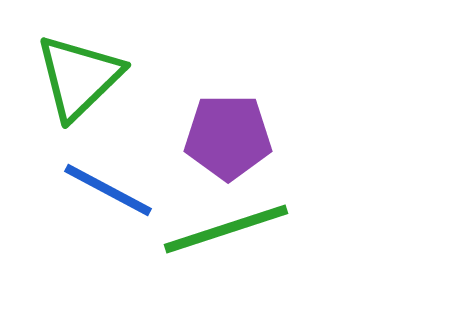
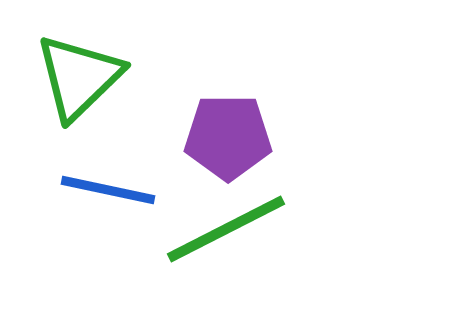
blue line: rotated 16 degrees counterclockwise
green line: rotated 9 degrees counterclockwise
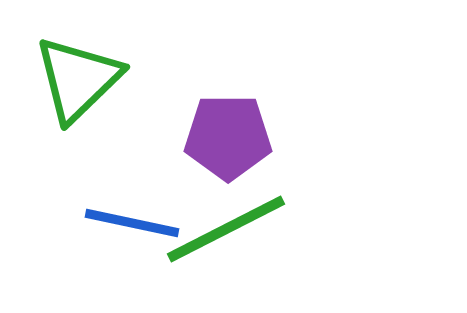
green triangle: moved 1 px left, 2 px down
blue line: moved 24 px right, 33 px down
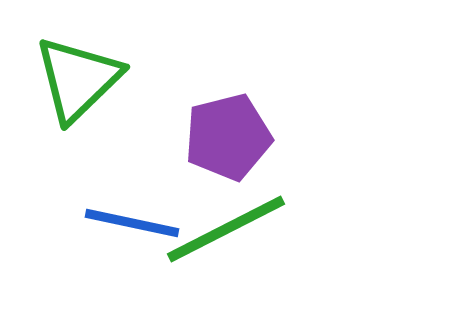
purple pentagon: rotated 14 degrees counterclockwise
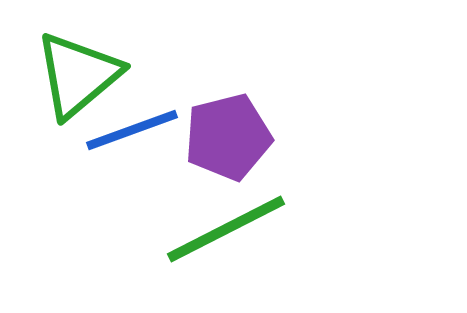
green triangle: moved 4 px up; rotated 4 degrees clockwise
blue line: moved 93 px up; rotated 32 degrees counterclockwise
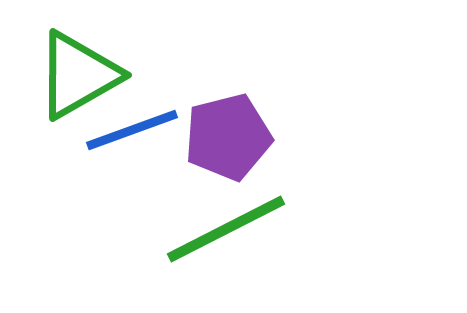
green triangle: rotated 10 degrees clockwise
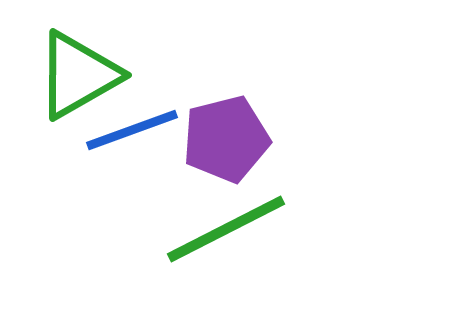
purple pentagon: moved 2 px left, 2 px down
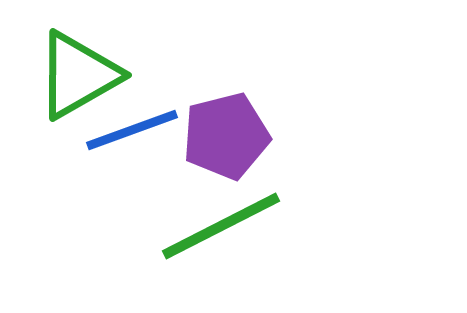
purple pentagon: moved 3 px up
green line: moved 5 px left, 3 px up
